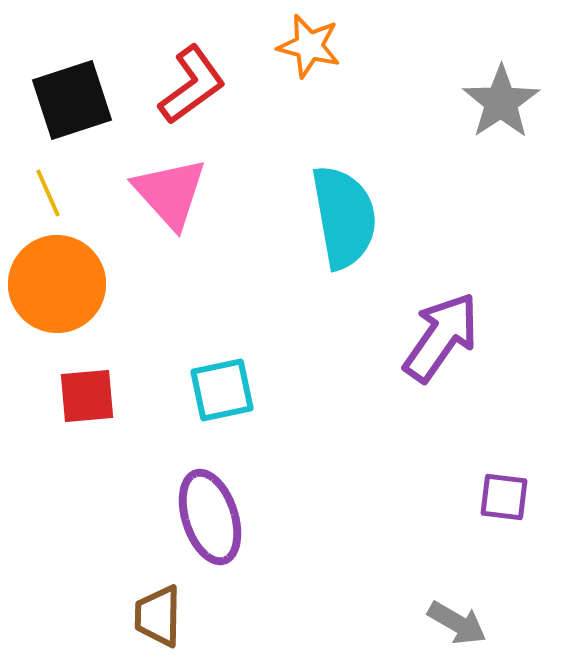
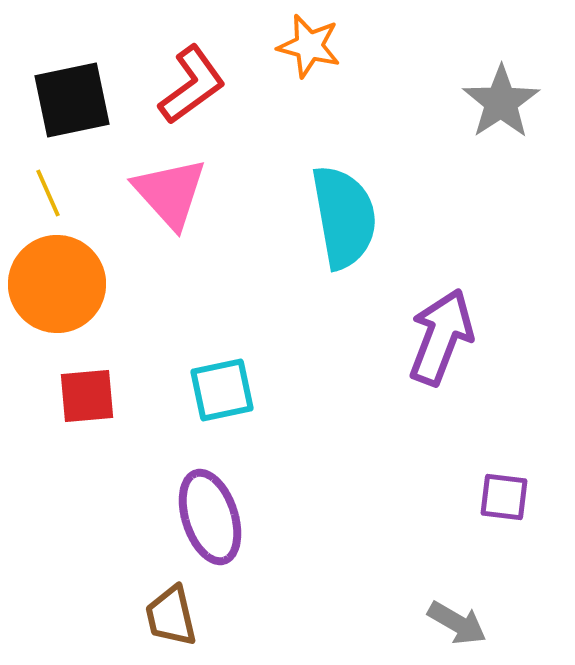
black square: rotated 6 degrees clockwise
purple arrow: rotated 14 degrees counterclockwise
brown trapezoid: moved 13 px right; rotated 14 degrees counterclockwise
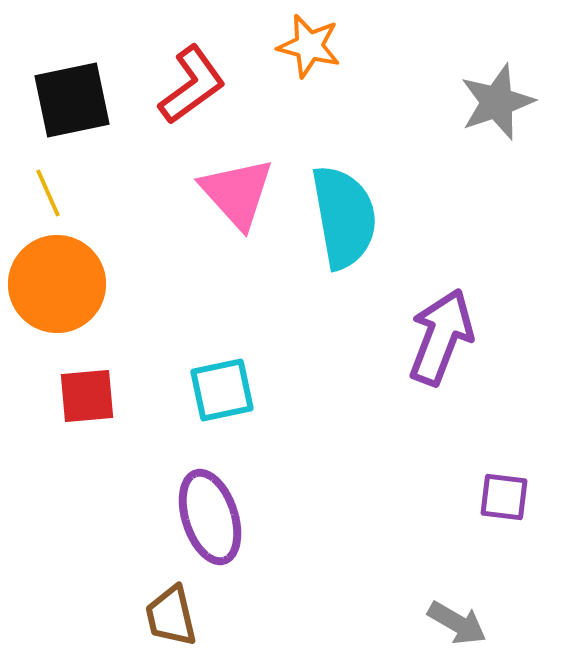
gray star: moved 4 px left; rotated 14 degrees clockwise
pink triangle: moved 67 px right
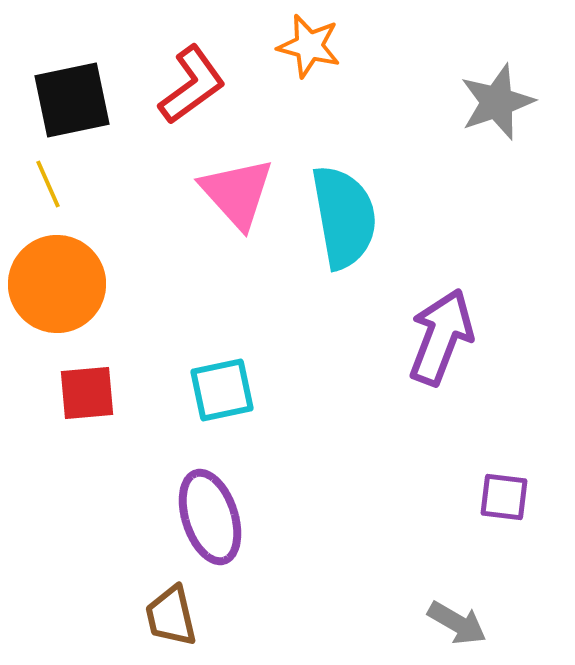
yellow line: moved 9 px up
red square: moved 3 px up
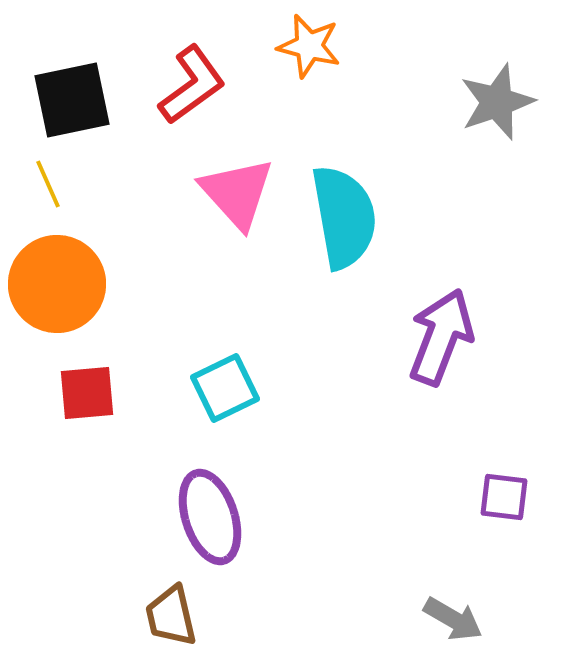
cyan square: moved 3 px right, 2 px up; rotated 14 degrees counterclockwise
gray arrow: moved 4 px left, 4 px up
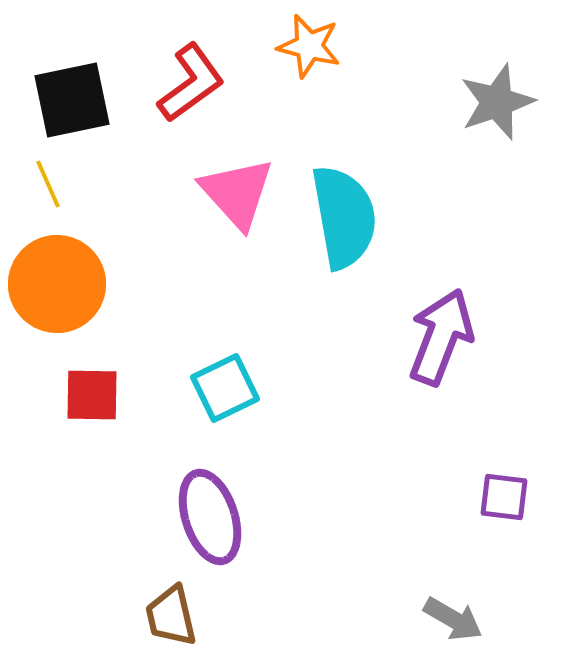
red L-shape: moved 1 px left, 2 px up
red square: moved 5 px right, 2 px down; rotated 6 degrees clockwise
